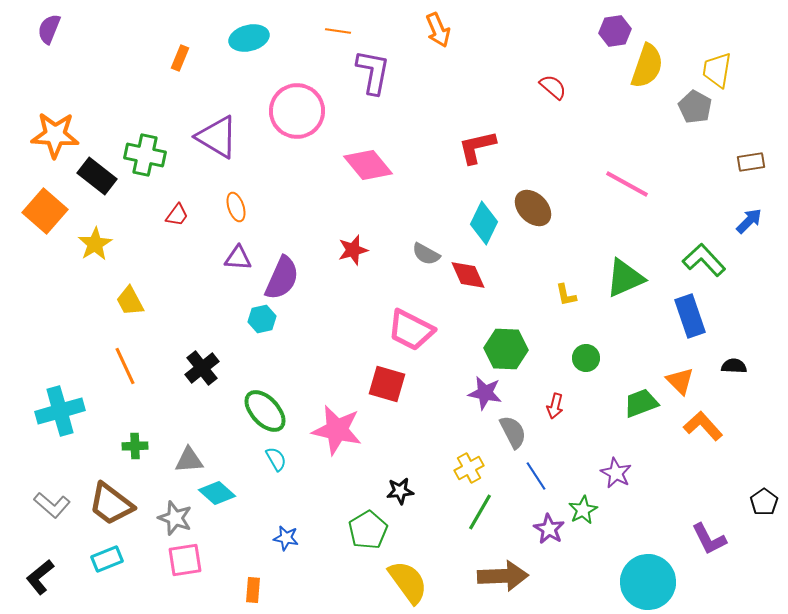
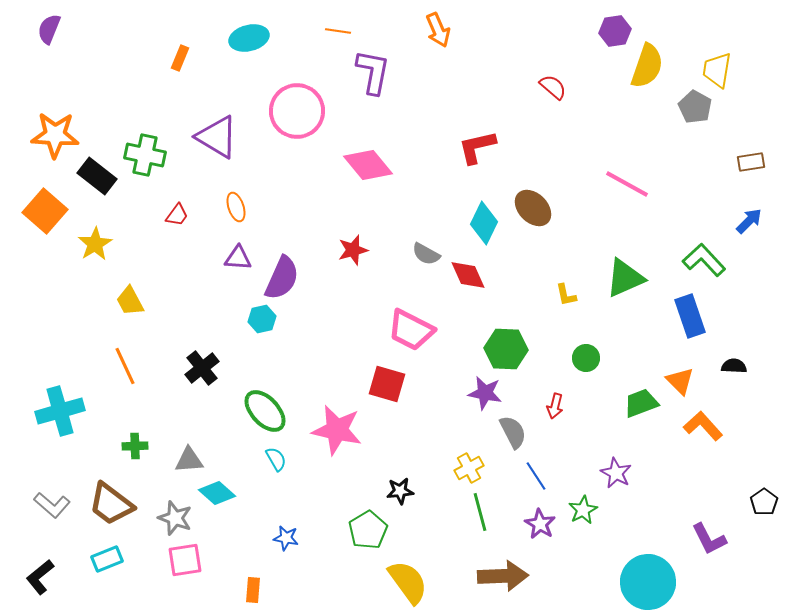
green line at (480, 512): rotated 45 degrees counterclockwise
purple star at (549, 529): moved 9 px left, 5 px up
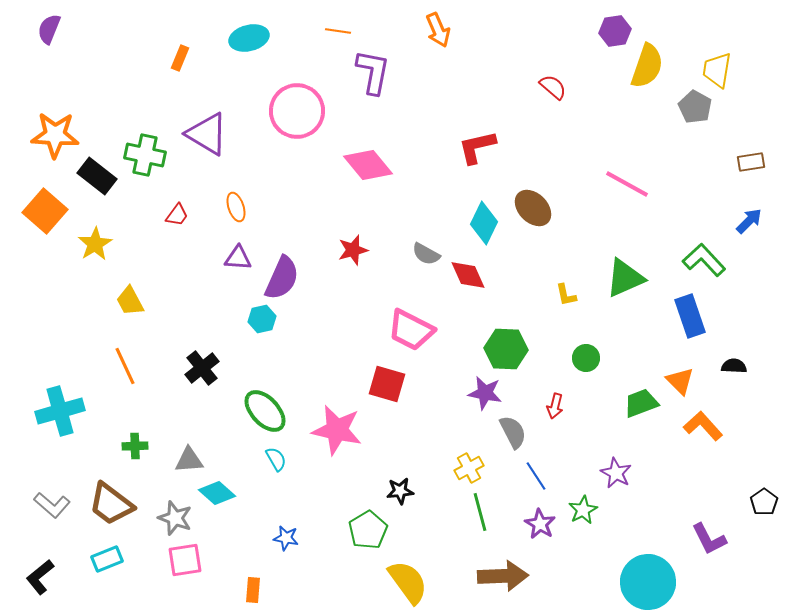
purple triangle at (217, 137): moved 10 px left, 3 px up
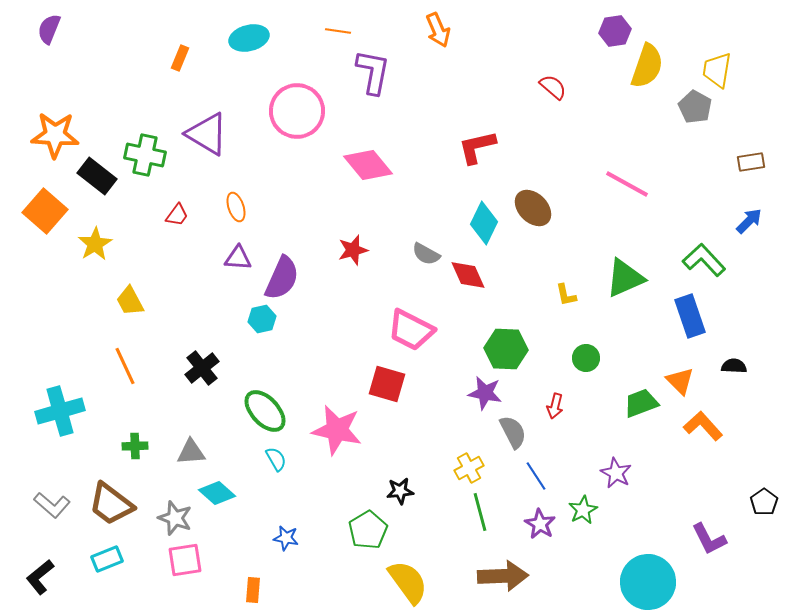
gray triangle at (189, 460): moved 2 px right, 8 px up
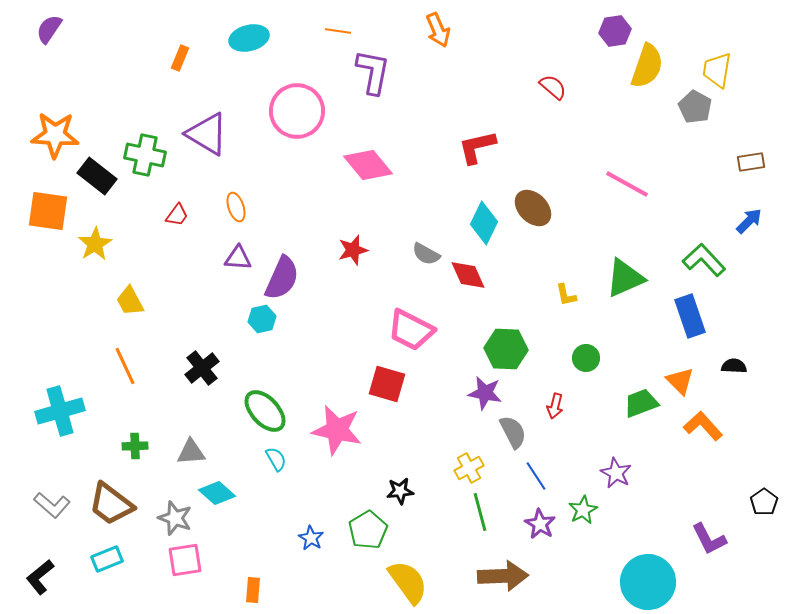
purple semicircle at (49, 29): rotated 12 degrees clockwise
orange square at (45, 211): moved 3 px right; rotated 33 degrees counterclockwise
blue star at (286, 538): moved 25 px right; rotated 20 degrees clockwise
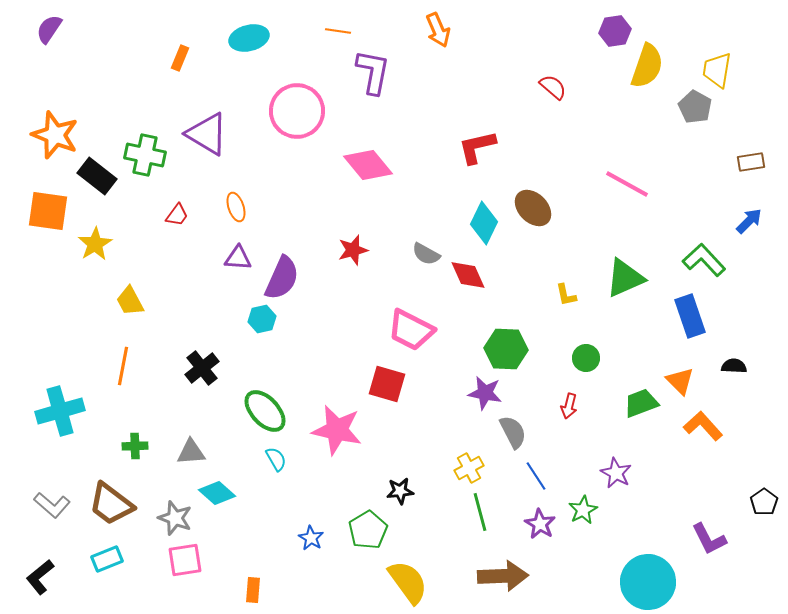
orange star at (55, 135): rotated 18 degrees clockwise
orange line at (125, 366): moved 2 px left; rotated 36 degrees clockwise
red arrow at (555, 406): moved 14 px right
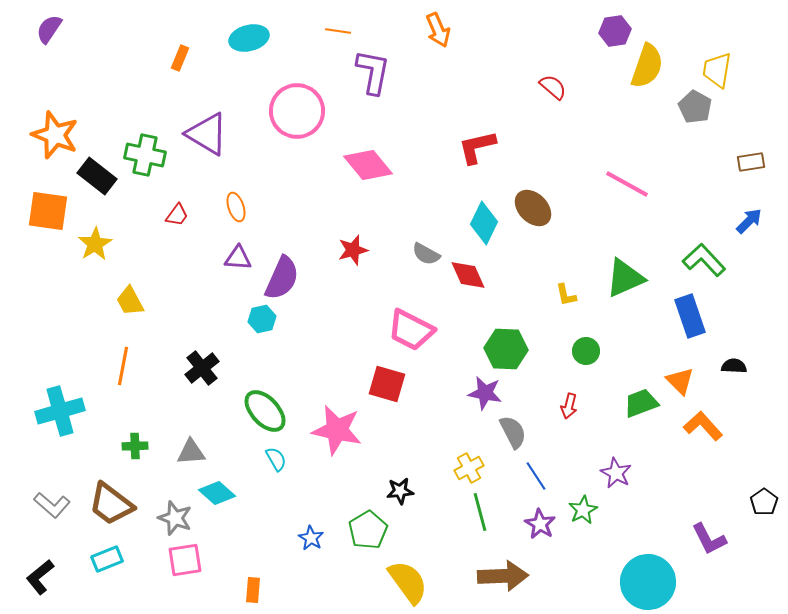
green circle at (586, 358): moved 7 px up
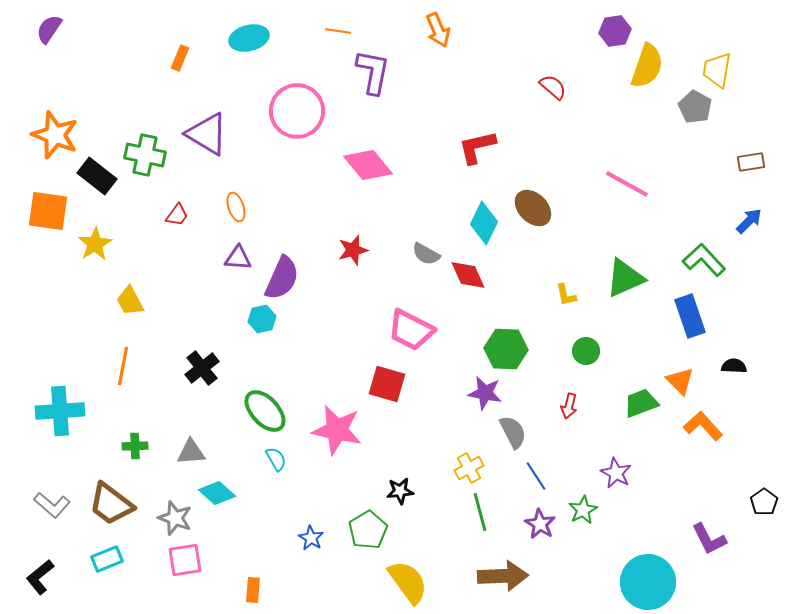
cyan cross at (60, 411): rotated 12 degrees clockwise
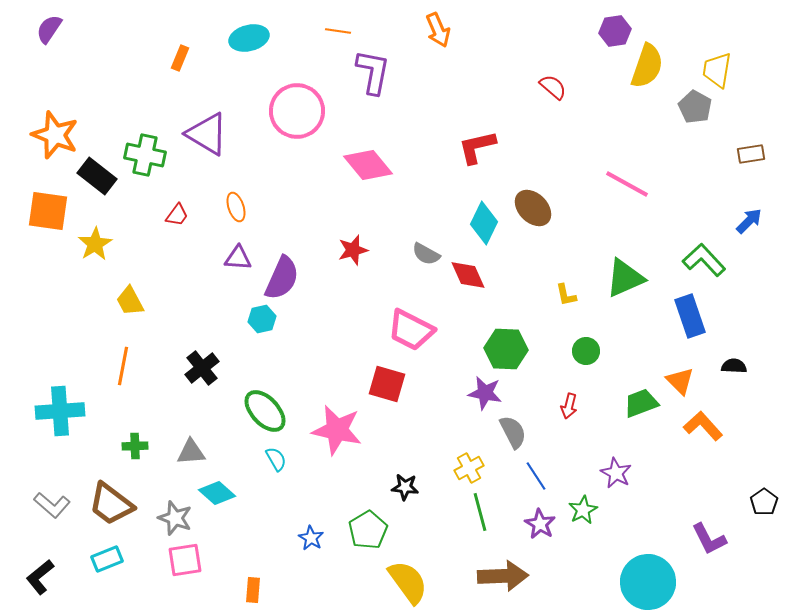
brown rectangle at (751, 162): moved 8 px up
black star at (400, 491): moved 5 px right, 4 px up; rotated 12 degrees clockwise
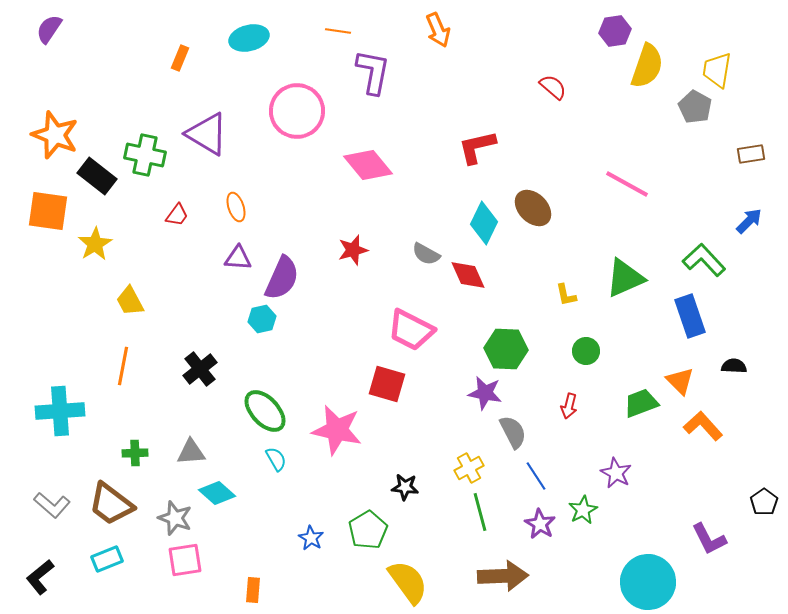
black cross at (202, 368): moved 2 px left, 1 px down
green cross at (135, 446): moved 7 px down
